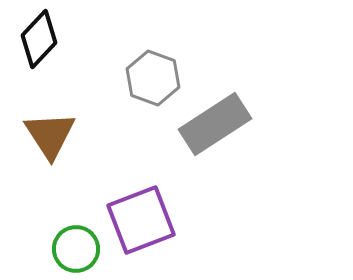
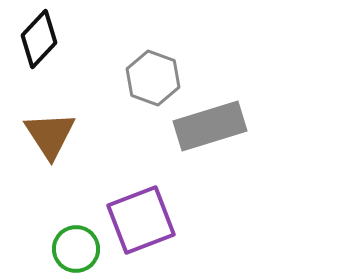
gray rectangle: moved 5 px left, 2 px down; rotated 16 degrees clockwise
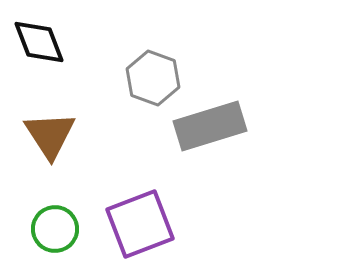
black diamond: moved 3 px down; rotated 64 degrees counterclockwise
purple square: moved 1 px left, 4 px down
green circle: moved 21 px left, 20 px up
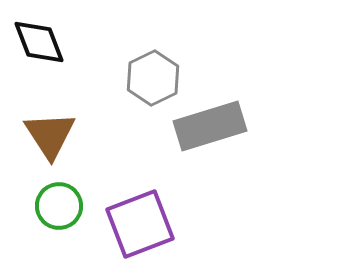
gray hexagon: rotated 14 degrees clockwise
green circle: moved 4 px right, 23 px up
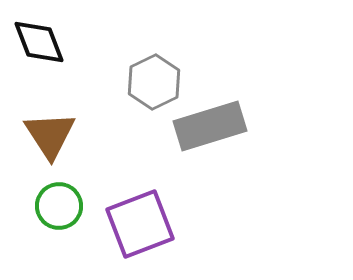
gray hexagon: moved 1 px right, 4 px down
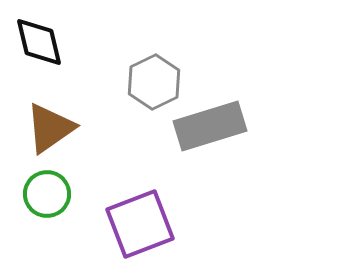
black diamond: rotated 8 degrees clockwise
brown triangle: moved 7 px up; rotated 28 degrees clockwise
green circle: moved 12 px left, 12 px up
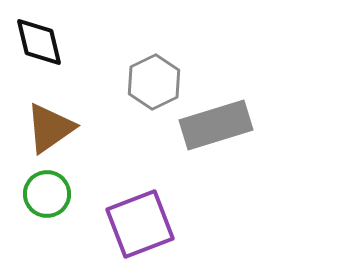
gray rectangle: moved 6 px right, 1 px up
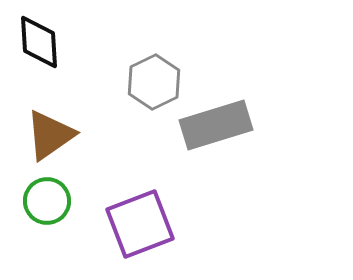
black diamond: rotated 10 degrees clockwise
brown triangle: moved 7 px down
green circle: moved 7 px down
